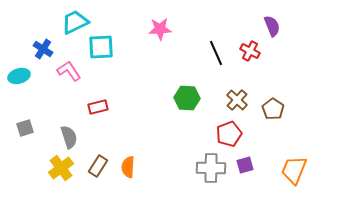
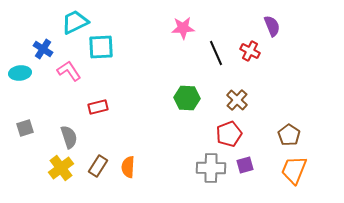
pink star: moved 23 px right, 1 px up
cyan ellipse: moved 1 px right, 3 px up; rotated 10 degrees clockwise
brown pentagon: moved 16 px right, 26 px down
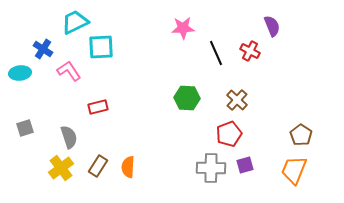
brown pentagon: moved 12 px right
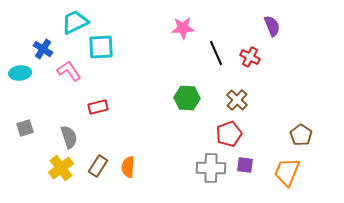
red cross: moved 6 px down
purple square: rotated 24 degrees clockwise
orange trapezoid: moved 7 px left, 2 px down
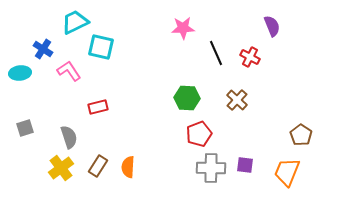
cyan square: rotated 16 degrees clockwise
red pentagon: moved 30 px left
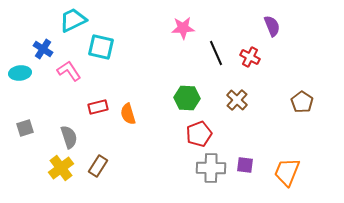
cyan trapezoid: moved 2 px left, 2 px up
brown pentagon: moved 1 px right, 33 px up
orange semicircle: moved 53 px up; rotated 20 degrees counterclockwise
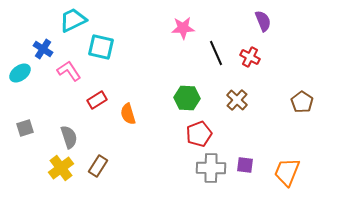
purple semicircle: moved 9 px left, 5 px up
cyan ellipse: rotated 30 degrees counterclockwise
red rectangle: moved 1 px left, 7 px up; rotated 18 degrees counterclockwise
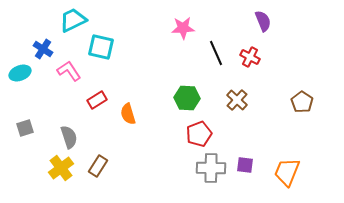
cyan ellipse: rotated 15 degrees clockwise
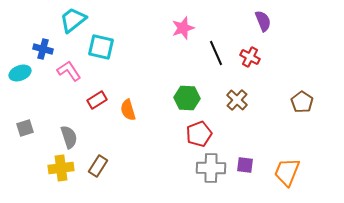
cyan trapezoid: rotated 12 degrees counterclockwise
pink star: rotated 15 degrees counterclockwise
blue cross: rotated 18 degrees counterclockwise
orange semicircle: moved 4 px up
yellow cross: rotated 30 degrees clockwise
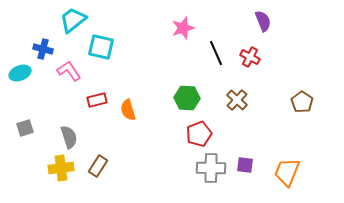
red rectangle: rotated 18 degrees clockwise
